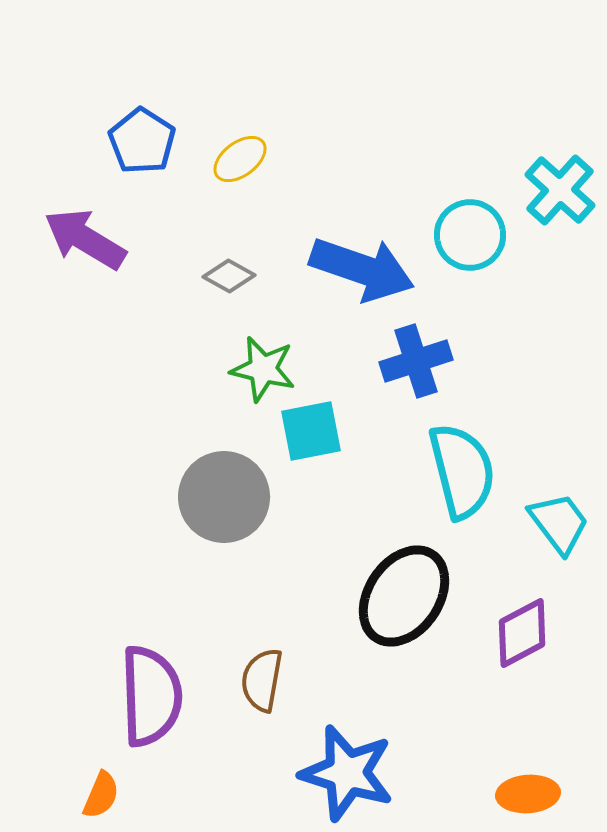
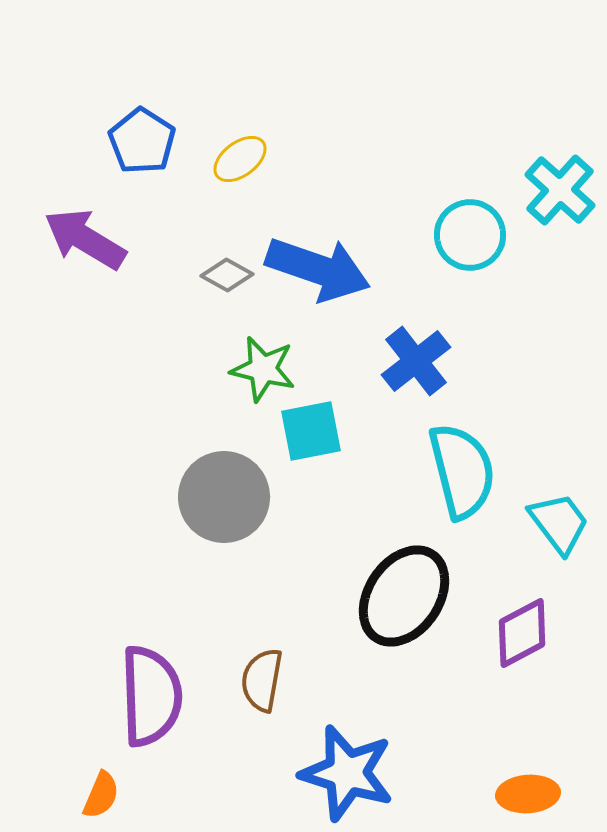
blue arrow: moved 44 px left
gray diamond: moved 2 px left, 1 px up
blue cross: rotated 20 degrees counterclockwise
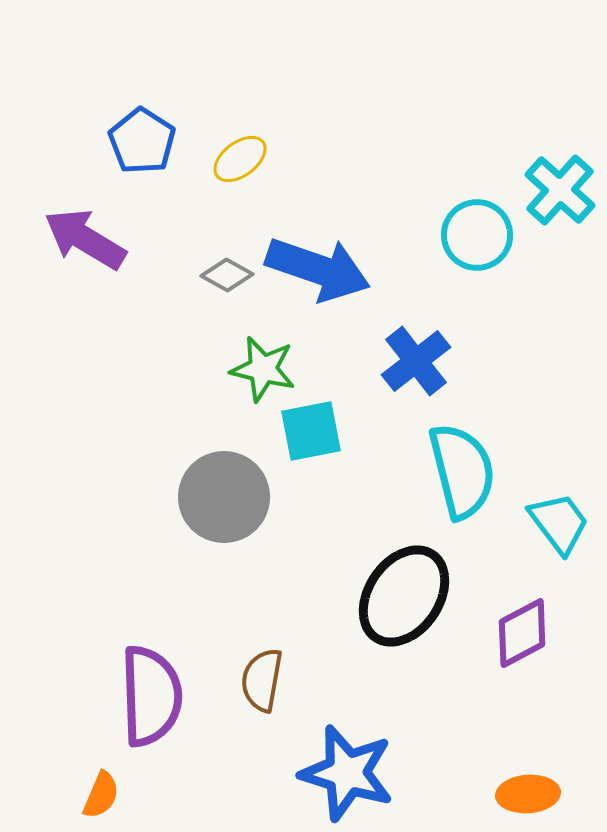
cyan circle: moved 7 px right
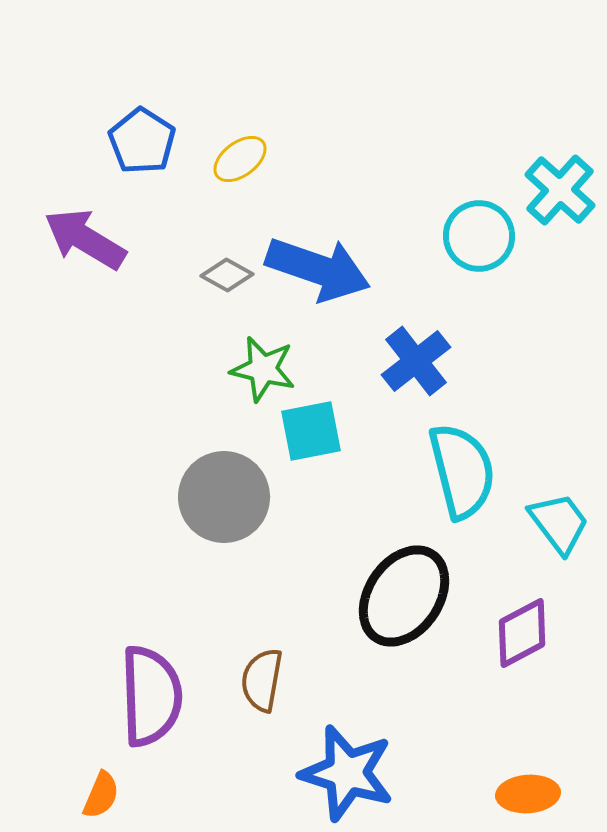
cyan circle: moved 2 px right, 1 px down
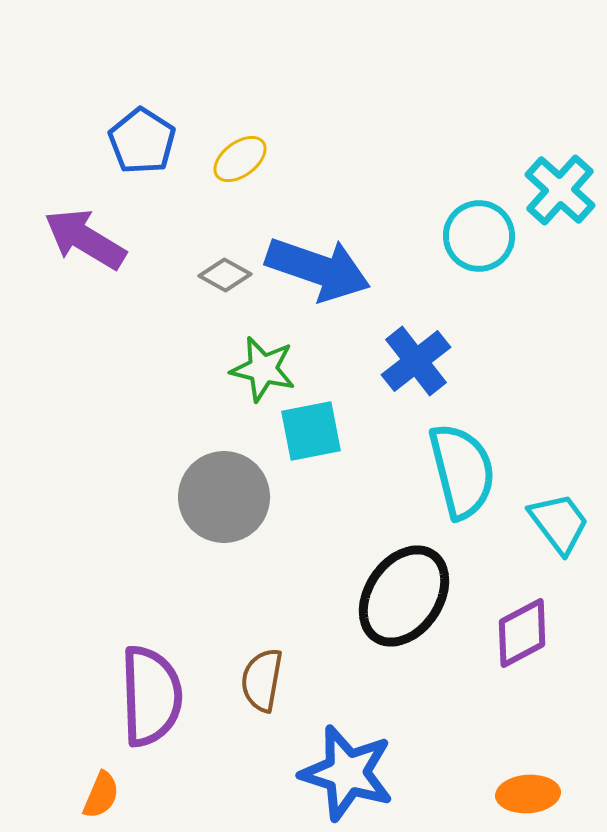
gray diamond: moved 2 px left
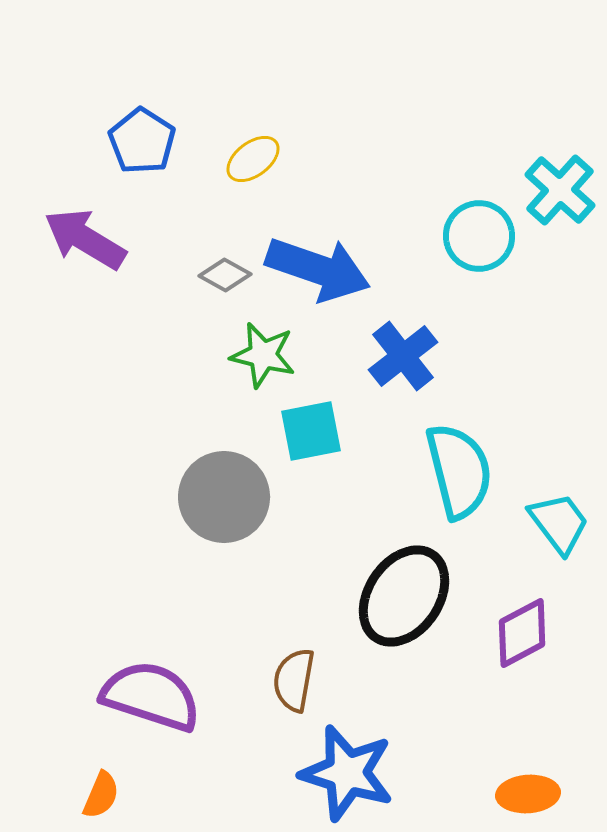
yellow ellipse: moved 13 px right
blue cross: moved 13 px left, 5 px up
green star: moved 14 px up
cyan semicircle: moved 3 px left
brown semicircle: moved 32 px right
purple semicircle: rotated 70 degrees counterclockwise
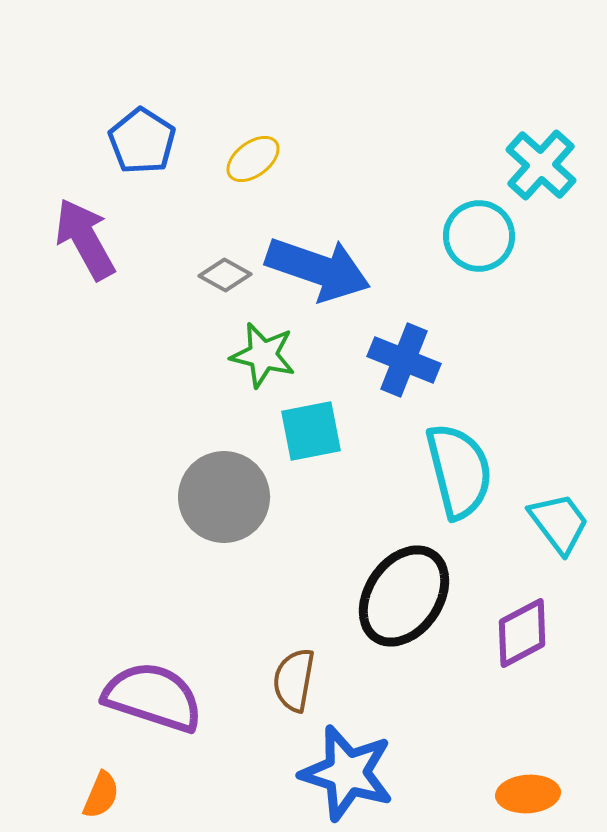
cyan cross: moved 19 px left, 25 px up
purple arrow: rotated 30 degrees clockwise
blue cross: moved 1 px right, 4 px down; rotated 30 degrees counterclockwise
purple semicircle: moved 2 px right, 1 px down
